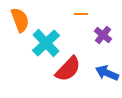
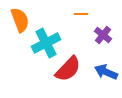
cyan cross: rotated 16 degrees clockwise
blue arrow: moved 1 px left, 1 px up
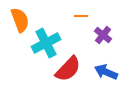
orange line: moved 2 px down
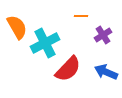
orange semicircle: moved 3 px left, 7 px down; rotated 10 degrees counterclockwise
purple cross: rotated 18 degrees clockwise
cyan cross: moved 1 px left
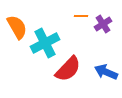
purple cross: moved 11 px up
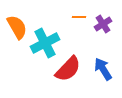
orange line: moved 2 px left, 1 px down
blue arrow: moved 3 px left, 3 px up; rotated 35 degrees clockwise
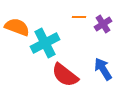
orange semicircle: rotated 40 degrees counterclockwise
red semicircle: moved 3 px left, 6 px down; rotated 84 degrees clockwise
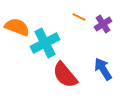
orange line: rotated 24 degrees clockwise
red semicircle: rotated 12 degrees clockwise
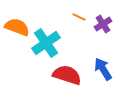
cyan cross: moved 1 px right; rotated 8 degrees counterclockwise
red semicircle: moved 2 px right; rotated 148 degrees clockwise
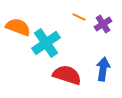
orange semicircle: moved 1 px right
blue arrow: rotated 40 degrees clockwise
